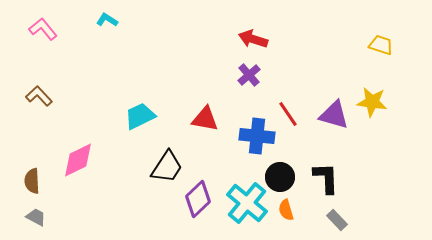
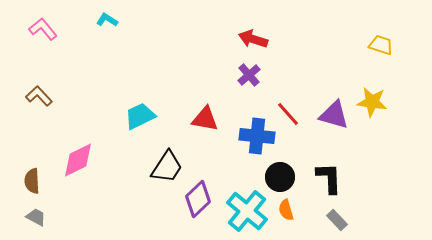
red line: rotated 8 degrees counterclockwise
black L-shape: moved 3 px right
cyan cross: moved 8 px down
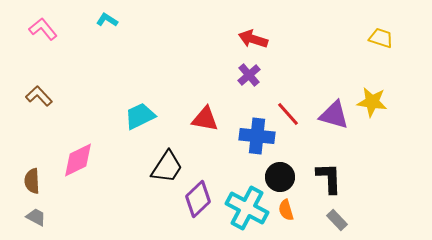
yellow trapezoid: moved 7 px up
cyan cross: moved 3 px up; rotated 12 degrees counterclockwise
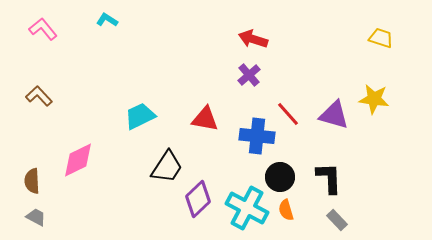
yellow star: moved 2 px right, 3 px up
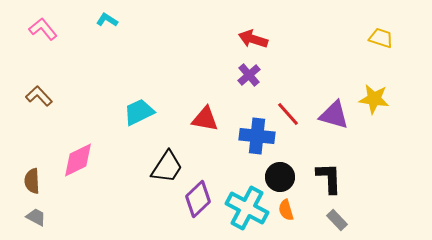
cyan trapezoid: moved 1 px left, 4 px up
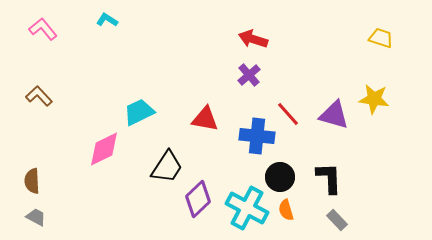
pink diamond: moved 26 px right, 11 px up
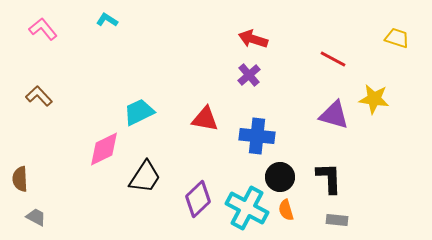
yellow trapezoid: moved 16 px right
red line: moved 45 px right, 55 px up; rotated 20 degrees counterclockwise
black trapezoid: moved 22 px left, 10 px down
brown semicircle: moved 12 px left, 2 px up
gray rectangle: rotated 40 degrees counterclockwise
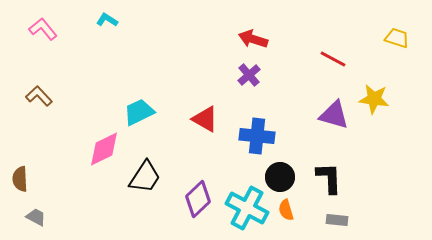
red triangle: rotated 20 degrees clockwise
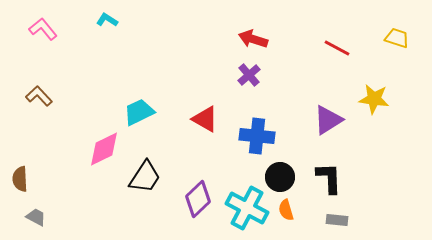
red line: moved 4 px right, 11 px up
purple triangle: moved 6 px left, 5 px down; rotated 48 degrees counterclockwise
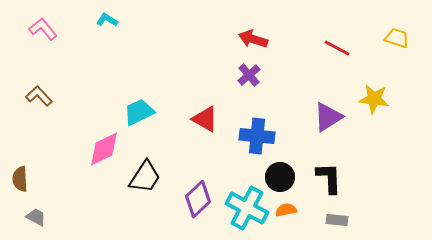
purple triangle: moved 3 px up
orange semicircle: rotated 95 degrees clockwise
